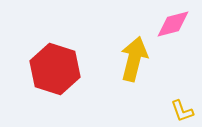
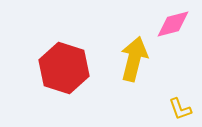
red hexagon: moved 9 px right, 1 px up
yellow L-shape: moved 2 px left, 2 px up
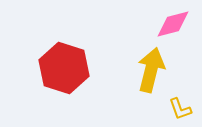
yellow arrow: moved 17 px right, 11 px down
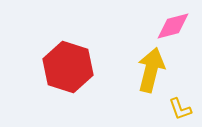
pink diamond: moved 2 px down
red hexagon: moved 4 px right, 1 px up
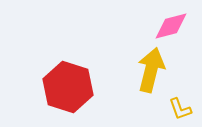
pink diamond: moved 2 px left
red hexagon: moved 20 px down
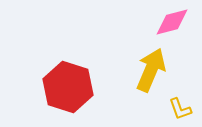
pink diamond: moved 1 px right, 4 px up
yellow arrow: rotated 9 degrees clockwise
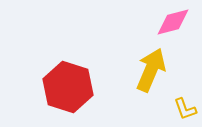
pink diamond: moved 1 px right
yellow L-shape: moved 5 px right
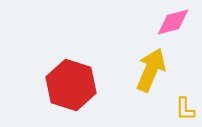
red hexagon: moved 3 px right, 2 px up
yellow L-shape: rotated 20 degrees clockwise
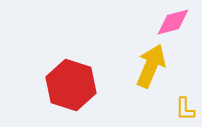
yellow arrow: moved 4 px up
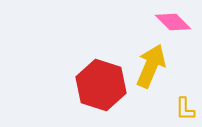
pink diamond: rotated 60 degrees clockwise
red hexagon: moved 30 px right
